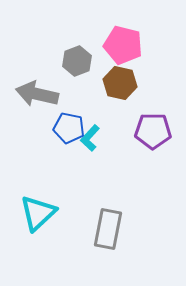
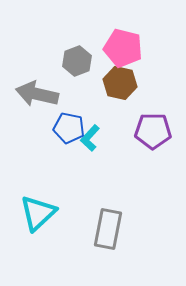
pink pentagon: moved 3 px down
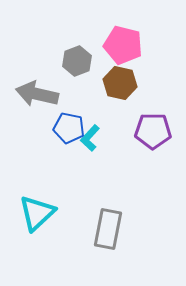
pink pentagon: moved 3 px up
cyan triangle: moved 1 px left
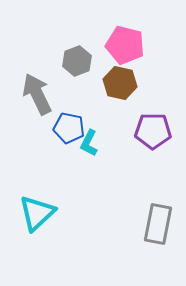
pink pentagon: moved 2 px right
gray arrow: rotated 51 degrees clockwise
cyan L-shape: moved 1 px left, 5 px down; rotated 16 degrees counterclockwise
gray rectangle: moved 50 px right, 5 px up
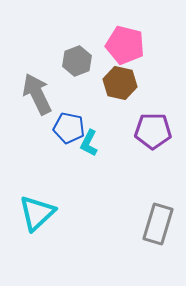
gray rectangle: rotated 6 degrees clockwise
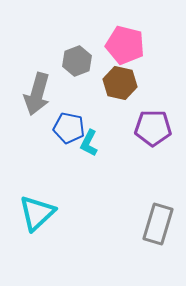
gray arrow: rotated 138 degrees counterclockwise
purple pentagon: moved 3 px up
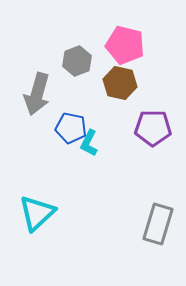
blue pentagon: moved 2 px right
